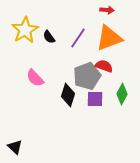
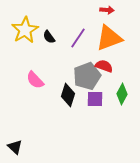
pink semicircle: moved 2 px down
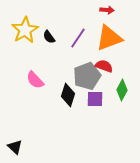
green diamond: moved 4 px up
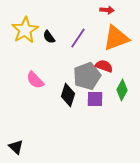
orange triangle: moved 7 px right
black triangle: moved 1 px right
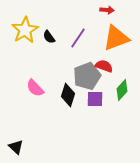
pink semicircle: moved 8 px down
green diamond: rotated 15 degrees clockwise
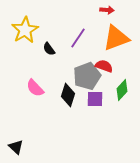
black semicircle: moved 12 px down
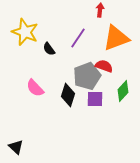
red arrow: moved 7 px left; rotated 88 degrees counterclockwise
yellow star: moved 2 px down; rotated 20 degrees counterclockwise
green diamond: moved 1 px right, 1 px down
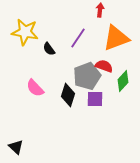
yellow star: rotated 12 degrees counterclockwise
green diamond: moved 10 px up
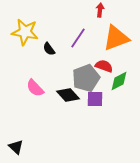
gray pentagon: moved 1 px left, 2 px down
green diamond: moved 4 px left; rotated 20 degrees clockwise
black diamond: rotated 60 degrees counterclockwise
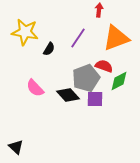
red arrow: moved 1 px left
black semicircle: rotated 112 degrees counterclockwise
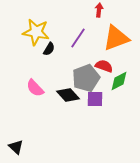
yellow star: moved 11 px right
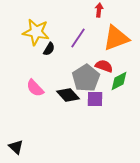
gray pentagon: rotated 12 degrees counterclockwise
